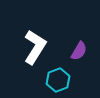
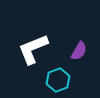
white L-shape: moved 2 px left, 2 px down; rotated 144 degrees counterclockwise
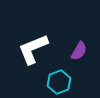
cyan hexagon: moved 1 px right, 2 px down
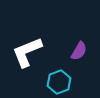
white L-shape: moved 6 px left, 3 px down
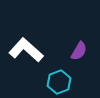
white L-shape: moved 1 px left, 2 px up; rotated 64 degrees clockwise
